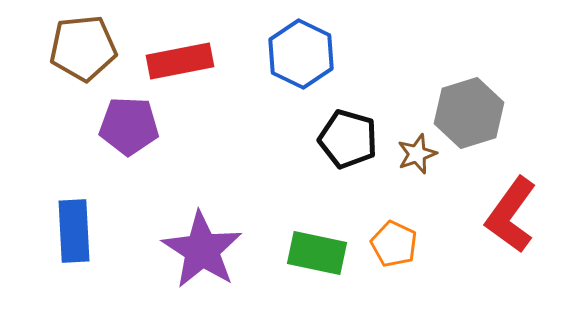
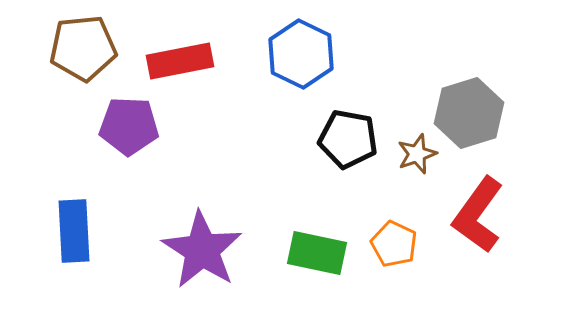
black pentagon: rotated 6 degrees counterclockwise
red L-shape: moved 33 px left
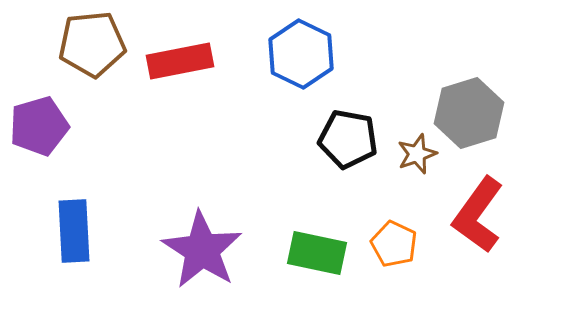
brown pentagon: moved 9 px right, 4 px up
purple pentagon: moved 90 px left; rotated 18 degrees counterclockwise
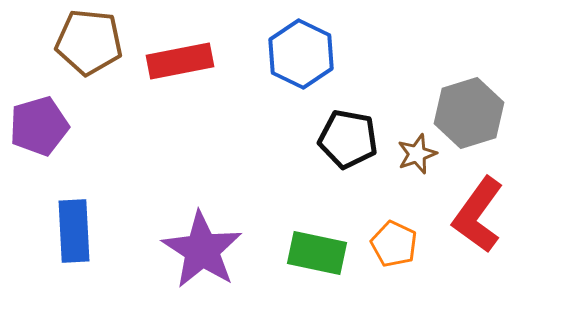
brown pentagon: moved 3 px left, 2 px up; rotated 12 degrees clockwise
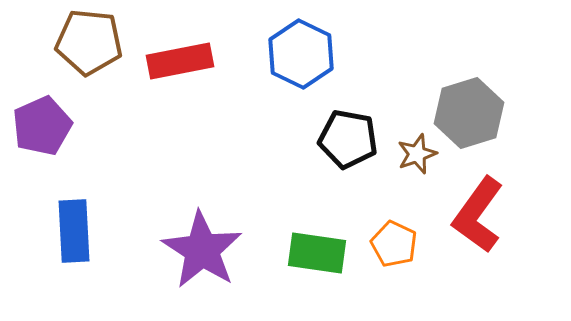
purple pentagon: moved 3 px right; rotated 8 degrees counterclockwise
green rectangle: rotated 4 degrees counterclockwise
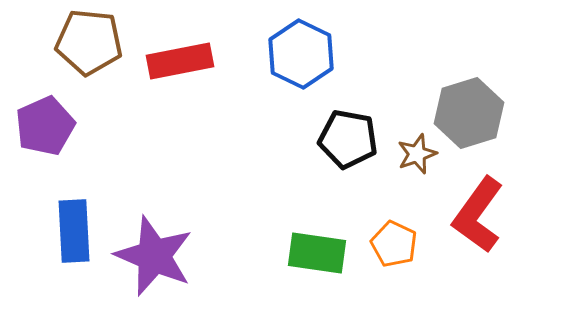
purple pentagon: moved 3 px right
purple star: moved 48 px left, 6 px down; rotated 10 degrees counterclockwise
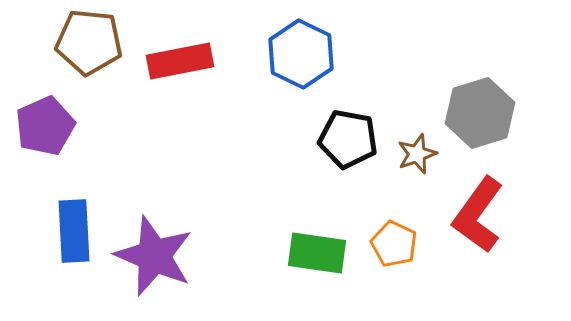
gray hexagon: moved 11 px right
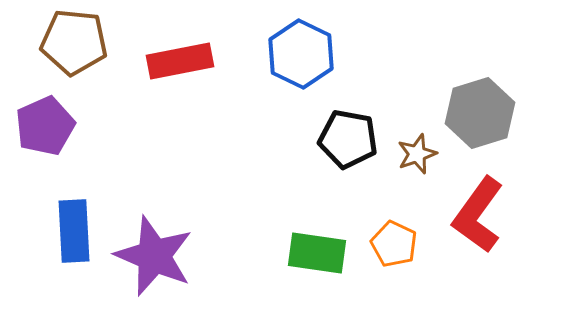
brown pentagon: moved 15 px left
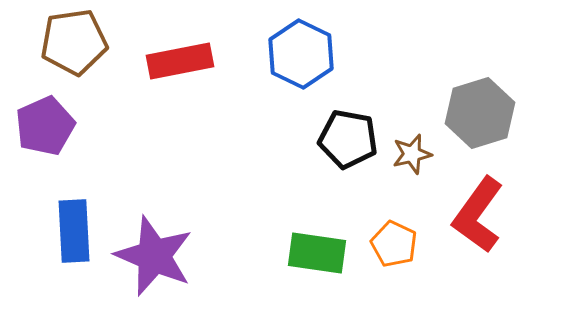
brown pentagon: rotated 14 degrees counterclockwise
brown star: moved 5 px left; rotated 6 degrees clockwise
